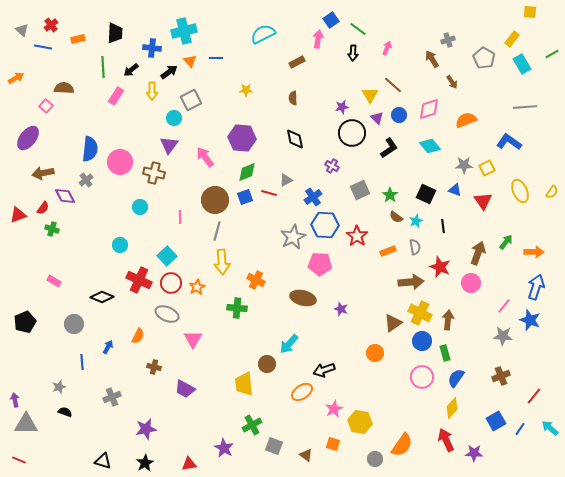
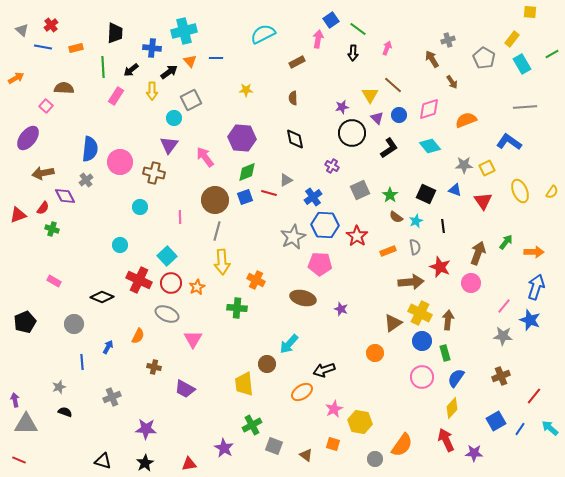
orange rectangle at (78, 39): moved 2 px left, 9 px down
purple star at (146, 429): rotated 15 degrees clockwise
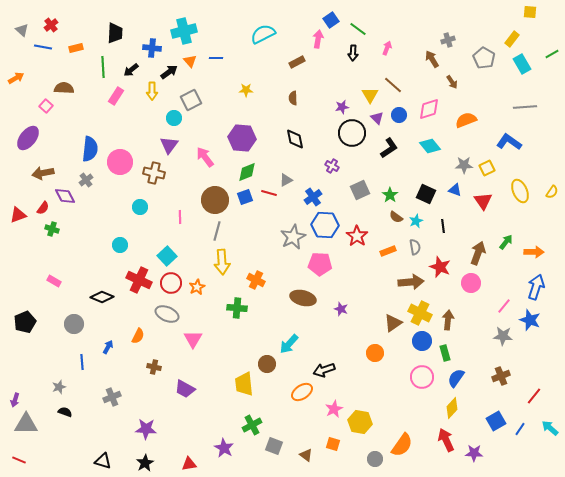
purple arrow at (15, 400): rotated 152 degrees counterclockwise
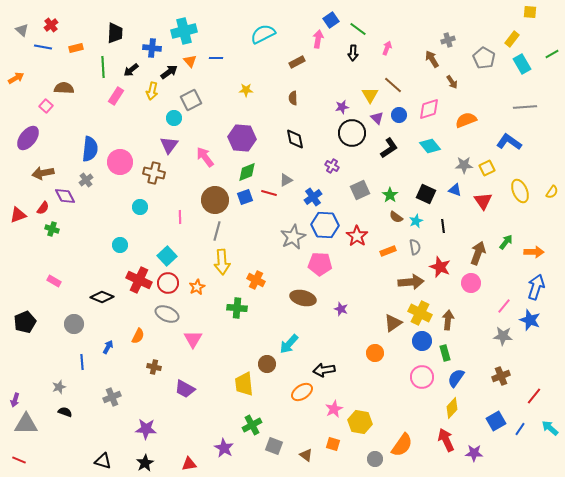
yellow arrow at (152, 91): rotated 12 degrees clockwise
red circle at (171, 283): moved 3 px left
black arrow at (324, 370): rotated 10 degrees clockwise
